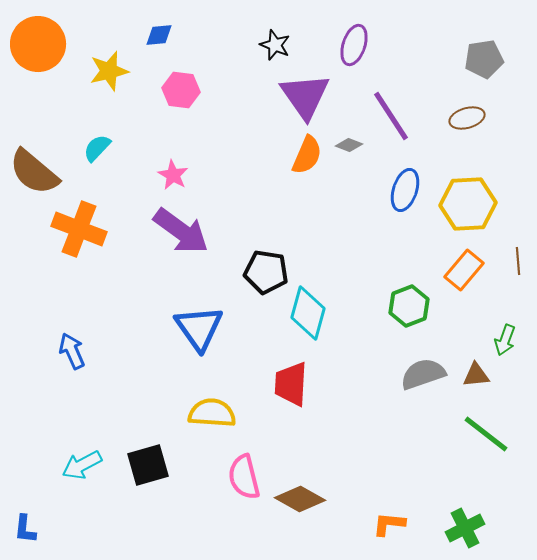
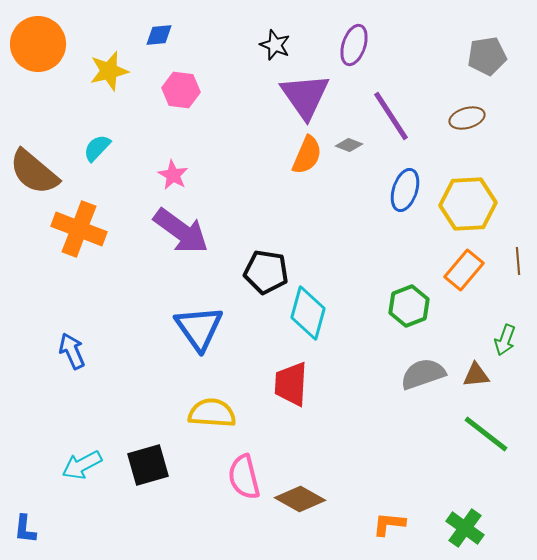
gray pentagon: moved 3 px right, 3 px up
green cross: rotated 27 degrees counterclockwise
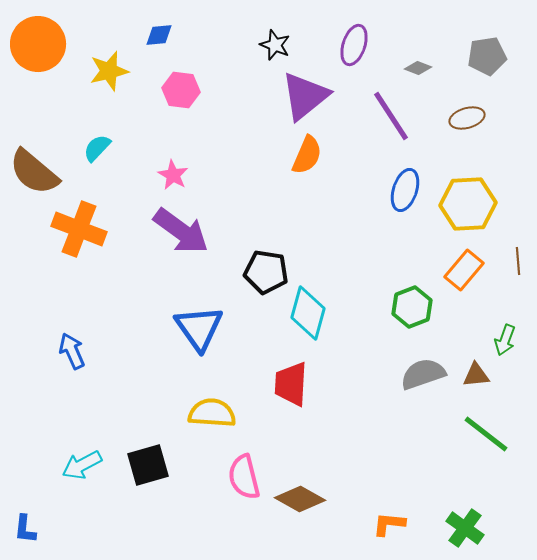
purple triangle: rotated 26 degrees clockwise
gray diamond: moved 69 px right, 77 px up
green hexagon: moved 3 px right, 1 px down
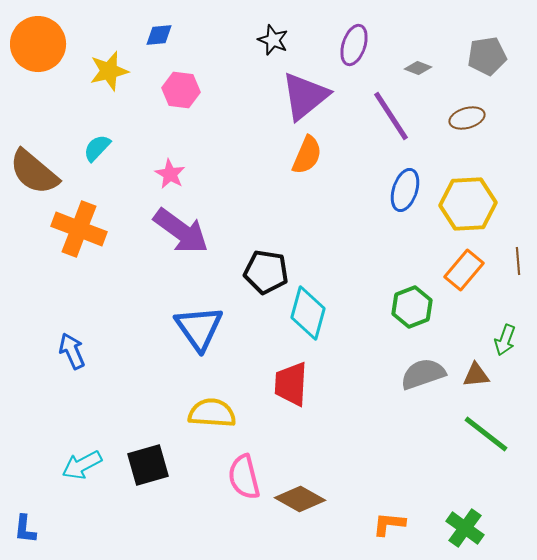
black star: moved 2 px left, 5 px up
pink star: moved 3 px left, 1 px up
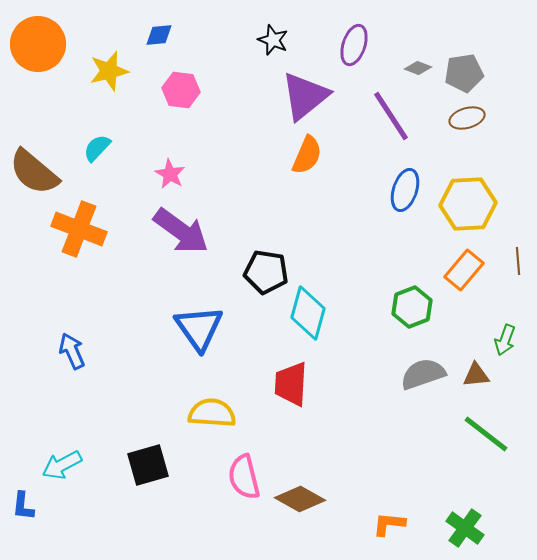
gray pentagon: moved 23 px left, 17 px down
cyan arrow: moved 20 px left
blue L-shape: moved 2 px left, 23 px up
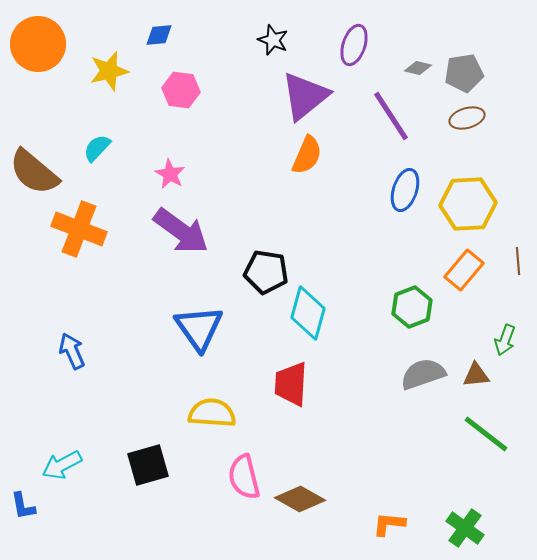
gray diamond: rotated 8 degrees counterclockwise
blue L-shape: rotated 16 degrees counterclockwise
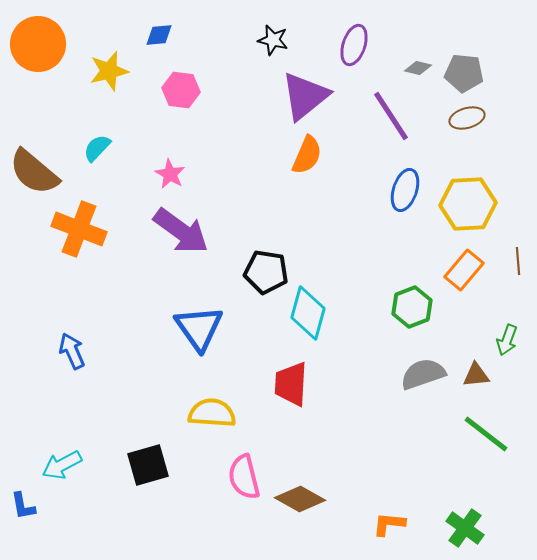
black star: rotated 8 degrees counterclockwise
gray pentagon: rotated 15 degrees clockwise
green arrow: moved 2 px right
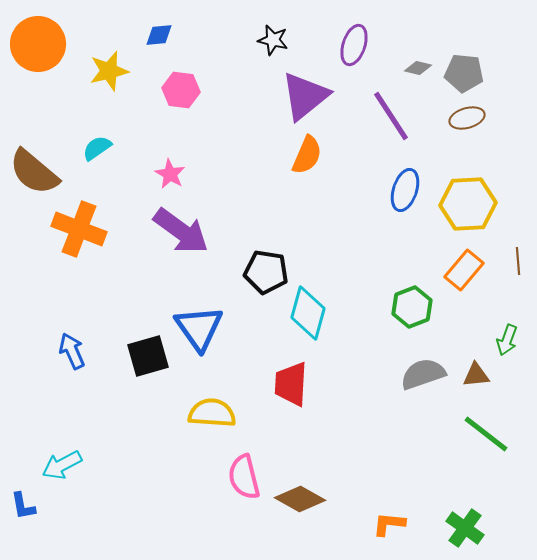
cyan semicircle: rotated 12 degrees clockwise
black square: moved 109 px up
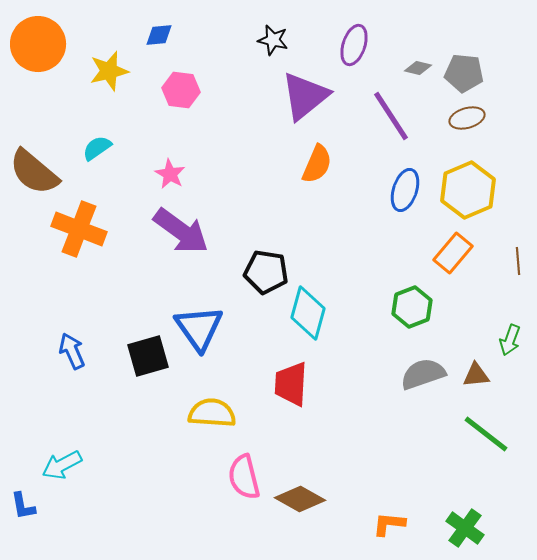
orange semicircle: moved 10 px right, 9 px down
yellow hexagon: moved 14 px up; rotated 20 degrees counterclockwise
orange rectangle: moved 11 px left, 17 px up
green arrow: moved 3 px right
